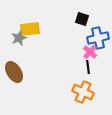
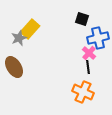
yellow rectangle: rotated 42 degrees counterclockwise
pink cross: moved 1 px left, 1 px down
brown ellipse: moved 5 px up
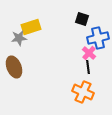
yellow rectangle: moved 1 px right, 2 px up; rotated 30 degrees clockwise
gray star: rotated 14 degrees clockwise
brown ellipse: rotated 10 degrees clockwise
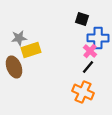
yellow rectangle: moved 23 px down
blue cross: rotated 15 degrees clockwise
pink cross: moved 1 px right, 2 px up
black line: rotated 48 degrees clockwise
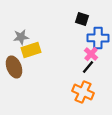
gray star: moved 2 px right, 1 px up
pink cross: moved 1 px right, 3 px down
